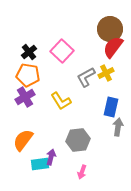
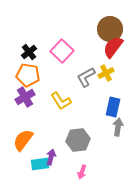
blue rectangle: moved 2 px right
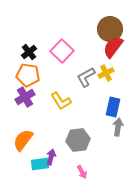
pink arrow: rotated 48 degrees counterclockwise
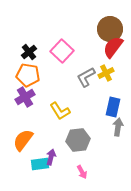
yellow L-shape: moved 1 px left, 10 px down
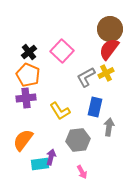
red semicircle: moved 4 px left, 2 px down
orange pentagon: rotated 15 degrees clockwise
purple cross: moved 1 px right, 1 px down; rotated 24 degrees clockwise
blue rectangle: moved 18 px left
gray arrow: moved 9 px left
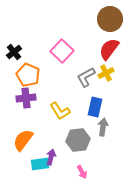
brown circle: moved 10 px up
black cross: moved 15 px left
gray arrow: moved 6 px left
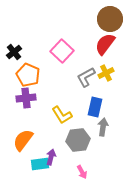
red semicircle: moved 4 px left, 5 px up
yellow L-shape: moved 2 px right, 4 px down
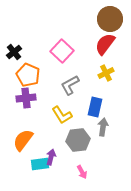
gray L-shape: moved 16 px left, 8 px down
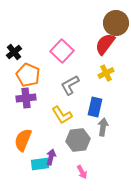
brown circle: moved 6 px right, 4 px down
orange semicircle: rotated 15 degrees counterclockwise
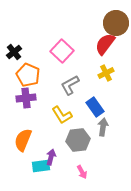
blue rectangle: rotated 48 degrees counterclockwise
cyan rectangle: moved 1 px right, 2 px down
